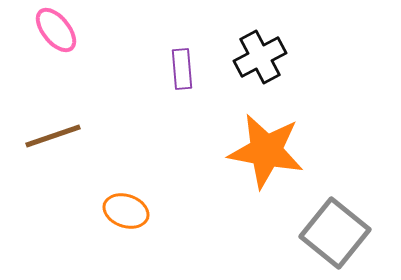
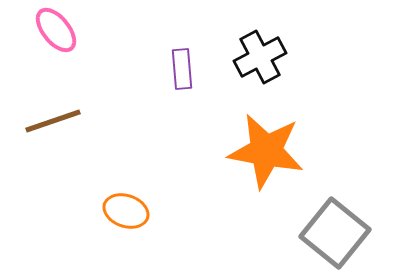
brown line: moved 15 px up
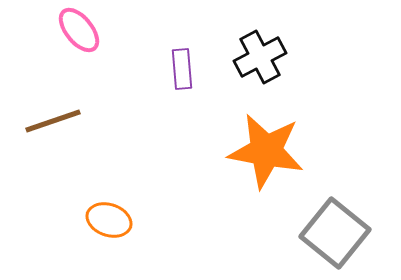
pink ellipse: moved 23 px right
orange ellipse: moved 17 px left, 9 px down
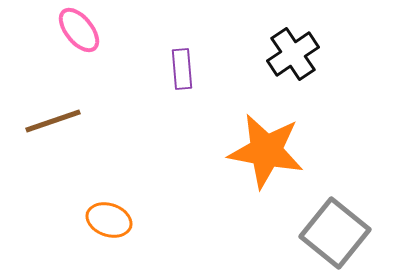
black cross: moved 33 px right, 3 px up; rotated 6 degrees counterclockwise
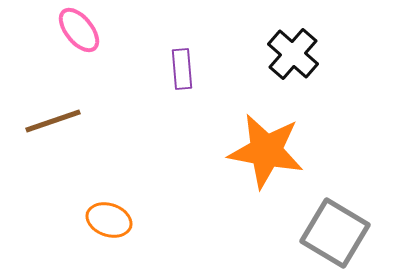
black cross: rotated 15 degrees counterclockwise
gray square: rotated 8 degrees counterclockwise
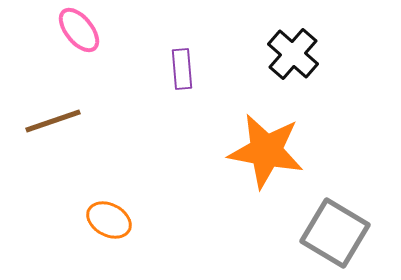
orange ellipse: rotated 9 degrees clockwise
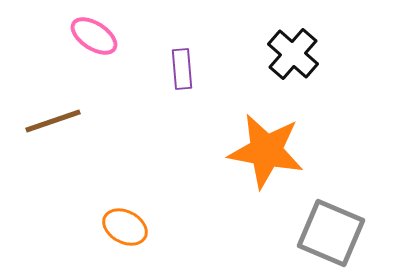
pink ellipse: moved 15 px right, 6 px down; rotated 18 degrees counterclockwise
orange ellipse: moved 16 px right, 7 px down
gray square: moved 4 px left; rotated 8 degrees counterclockwise
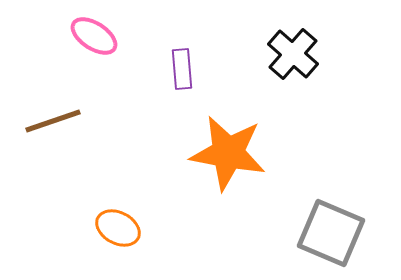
orange star: moved 38 px left, 2 px down
orange ellipse: moved 7 px left, 1 px down
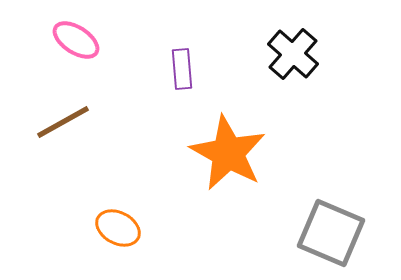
pink ellipse: moved 18 px left, 4 px down
brown line: moved 10 px right, 1 px down; rotated 10 degrees counterclockwise
orange star: rotated 18 degrees clockwise
